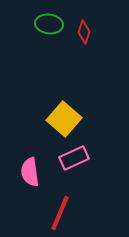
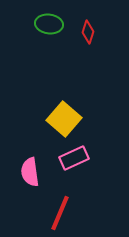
red diamond: moved 4 px right
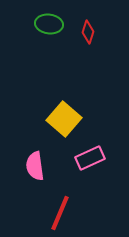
pink rectangle: moved 16 px right
pink semicircle: moved 5 px right, 6 px up
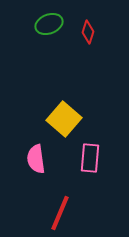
green ellipse: rotated 28 degrees counterclockwise
pink rectangle: rotated 60 degrees counterclockwise
pink semicircle: moved 1 px right, 7 px up
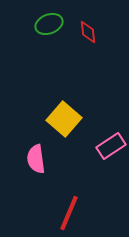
red diamond: rotated 25 degrees counterclockwise
pink rectangle: moved 21 px right, 12 px up; rotated 52 degrees clockwise
red line: moved 9 px right
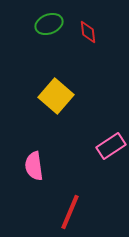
yellow square: moved 8 px left, 23 px up
pink semicircle: moved 2 px left, 7 px down
red line: moved 1 px right, 1 px up
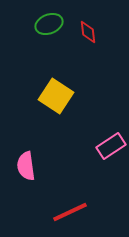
yellow square: rotated 8 degrees counterclockwise
pink semicircle: moved 8 px left
red line: rotated 42 degrees clockwise
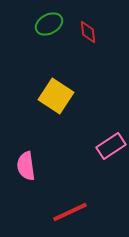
green ellipse: rotated 8 degrees counterclockwise
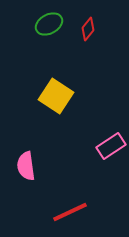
red diamond: moved 3 px up; rotated 45 degrees clockwise
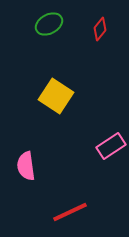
red diamond: moved 12 px right
